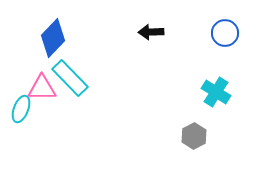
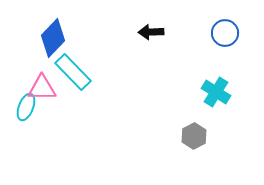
cyan rectangle: moved 3 px right, 6 px up
cyan ellipse: moved 5 px right, 2 px up
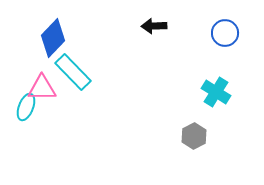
black arrow: moved 3 px right, 6 px up
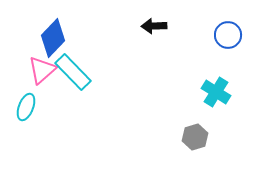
blue circle: moved 3 px right, 2 px down
pink triangle: moved 18 px up; rotated 40 degrees counterclockwise
gray hexagon: moved 1 px right, 1 px down; rotated 10 degrees clockwise
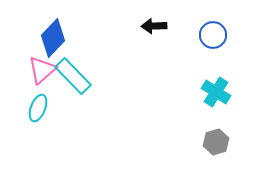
blue circle: moved 15 px left
cyan rectangle: moved 4 px down
cyan ellipse: moved 12 px right, 1 px down
gray hexagon: moved 21 px right, 5 px down
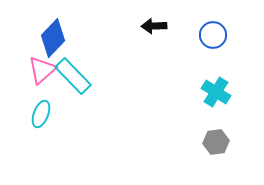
cyan ellipse: moved 3 px right, 6 px down
gray hexagon: rotated 10 degrees clockwise
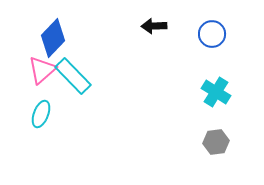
blue circle: moved 1 px left, 1 px up
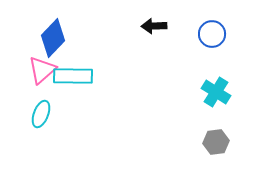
cyan rectangle: rotated 45 degrees counterclockwise
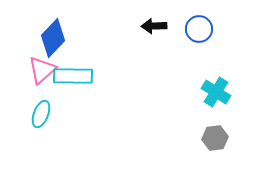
blue circle: moved 13 px left, 5 px up
gray hexagon: moved 1 px left, 4 px up
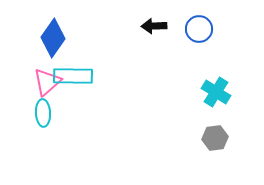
blue diamond: rotated 9 degrees counterclockwise
pink triangle: moved 5 px right, 12 px down
cyan ellipse: moved 2 px right, 1 px up; rotated 24 degrees counterclockwise
